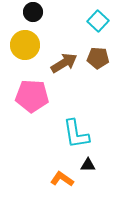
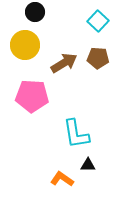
black circle: moved 2 px right
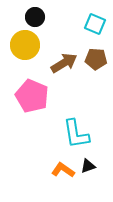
black circle: moved 5 px down
cyan square: moved 3 px left, 3 px down; rotated 20 degrees counterclockwise
brown pentagon: moved 2 px left, 1 px down
pink pentagon: rotated 20 degrees clockwise
black triangle: moved 1 px down; rotated 21 degrees counterclockwise
orange L-shape: moved 1 px right, 9 px up
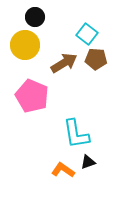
cyan square: moved 8 px left, 10 px down; rotated 15 degrees clockwise
black triangle: moved 4 px up
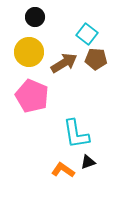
yellow circle: moved 4 px right, 7 px down
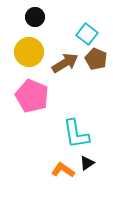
brown pentagon: rotated 20 degrees clockwise
brown arrow: moved 1 px right
black triangle: moved 1 px left, 1 px down; rotated 14 degrees counterclockwise
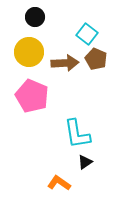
brown arrow: rotated 28 degrees clockwise
cyan L-shape: moved 1 px right
black triangle: moved 2 px left, 1 px up
orange L-shape: moved 4 px left, 13 px down
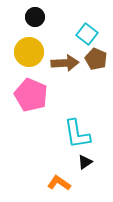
pink pentagon: moved 1 px left, 1 px up
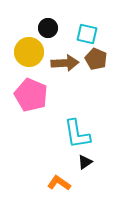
black circle: moved 13 px right, 11 px down
cyan square: rotated 25 degrees counterclockwise
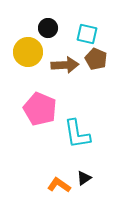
yellow circle: moved 1 px left
brown arrow: moved 2 px down
pink pentagon: moved 9 px right, 14 px down
black triangle: moved 1 px left, 16 px down
orange L-shape: moved 2 px down
